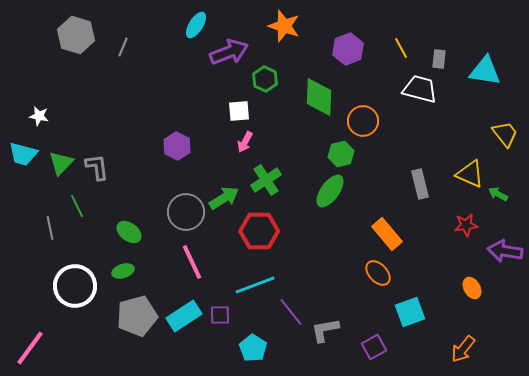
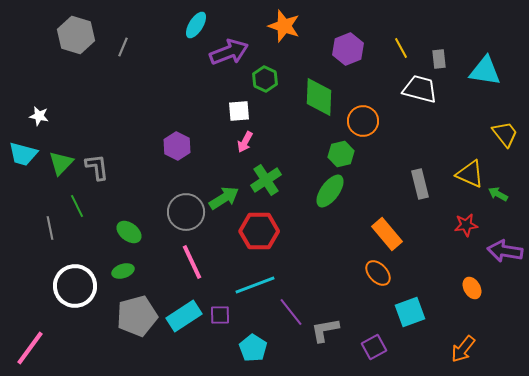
gray rectangle at (439, 59): rotated 12 degrees counterclockwise
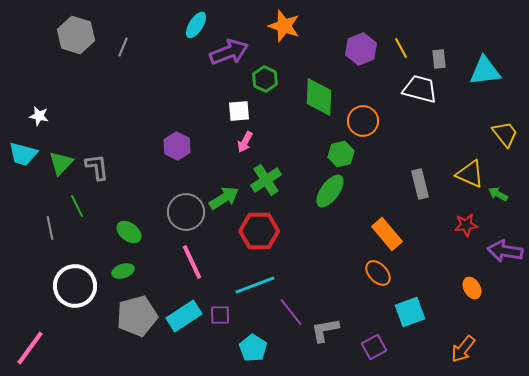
purple hexagon at (348, 49): moved 13 px right
cyan triangle at (485, 71): rotated 16 degrees counterclockwise
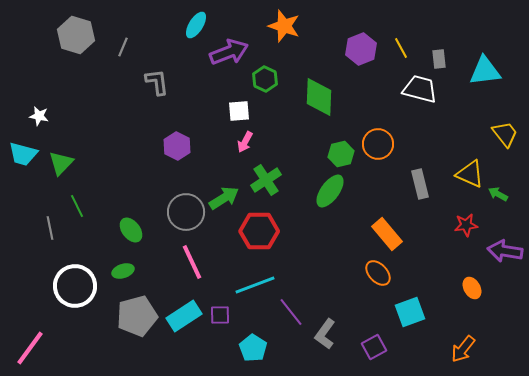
orange circle at (363, 121): moved 15 px right, 23 px down
gray L-shape at (97, 167): moved 60 px right, 85 px up
green ellipse at (129, 232): moved 2 px right, 2 px up; rotated 15 degrees clockwise
gray L-shape at (325, 330): moved 4 px down; rotated 44 degrees counterclockwise
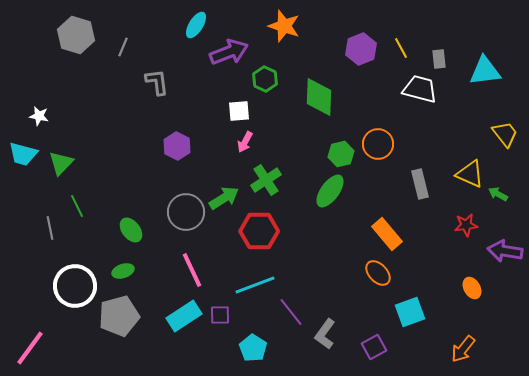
pink line at (192, 262): moved 8 px down
gray pentagon at (137, 316): moved 18 px left
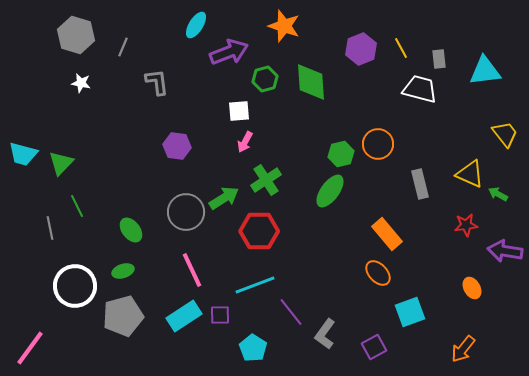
green hexagon at (265, 79): rotated 20 degrees clockwise
green diamond at (319, 97): moved 8 px left, 15 px up; rotated 6 degrees counterclockwise
white star at (39, 116): moved 42 px right, 33 px up
purple hexagon at (177, 146): rotated 20 degrees counterclockwise
gray pentagon at (119, 316): moved 4 px right
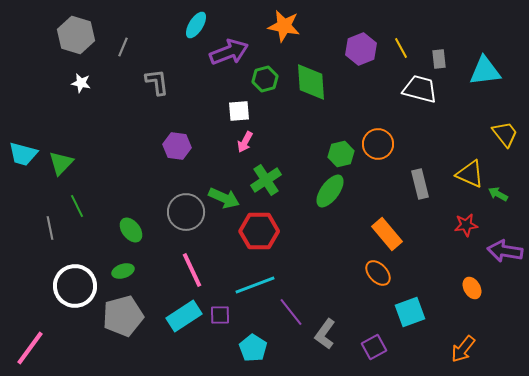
orange star at (284, 26): rotated 8 degrees counterclockwise
green arrow at (224, 198): rotated 56 degrees clockwise
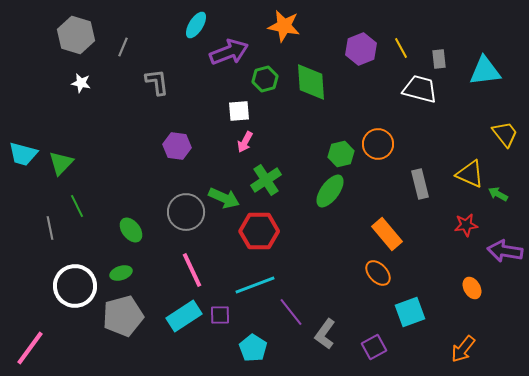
green ellipse at (123, 271): moved 2 px left, 2 px down
